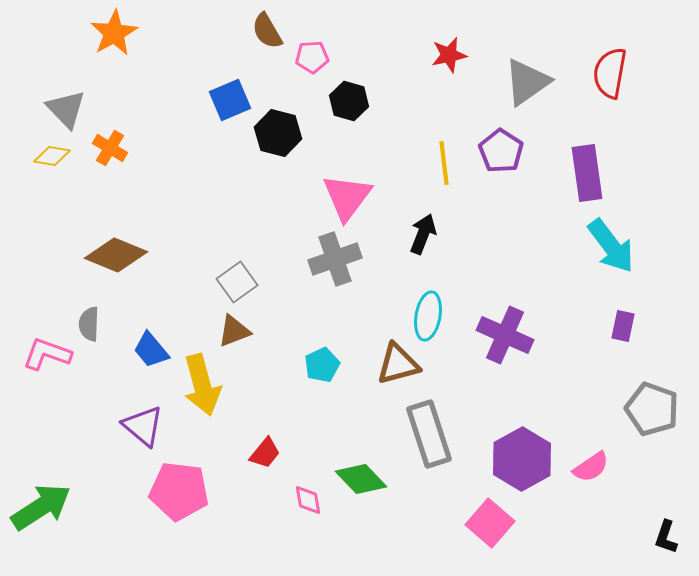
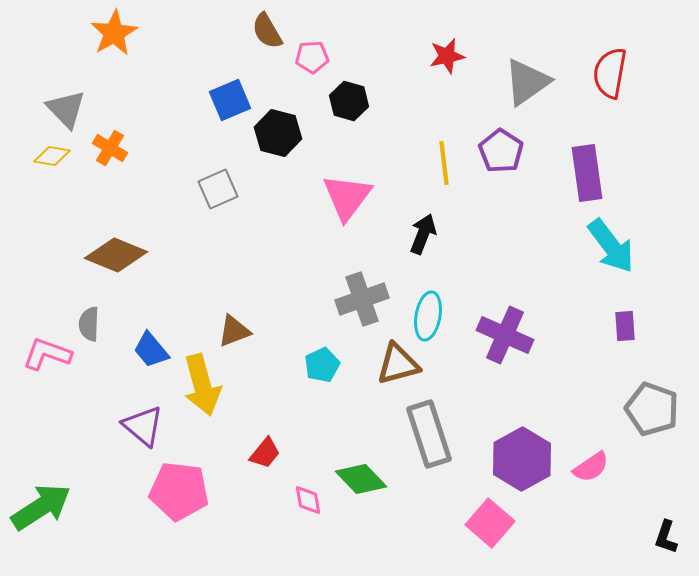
red star at (449, 55): moved 2 px left, 1 px down
gray cross at (335, 259): moved 27 px right, 40 px down
gray square at (237, 282): moved 19 px left, 93 px up; rotated 12 degrees clockwise
purple rectangle at (623, 326): moved 2 px right; rotated 16 degrees counterclockwise
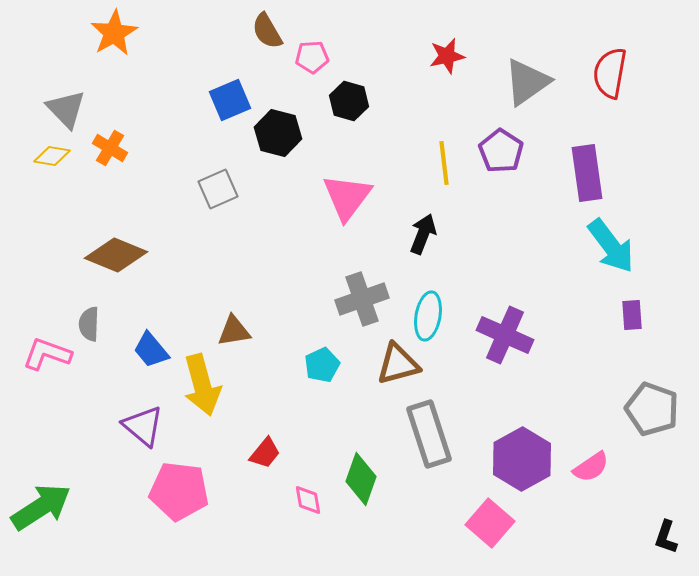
purple rectangle at (625, 326): moved 7 px right, 11 px up
brown triangle at (234, 331): rotated 12 degrees clockwise
green diamond at (361, 479): rotated 63 degrees clockwise
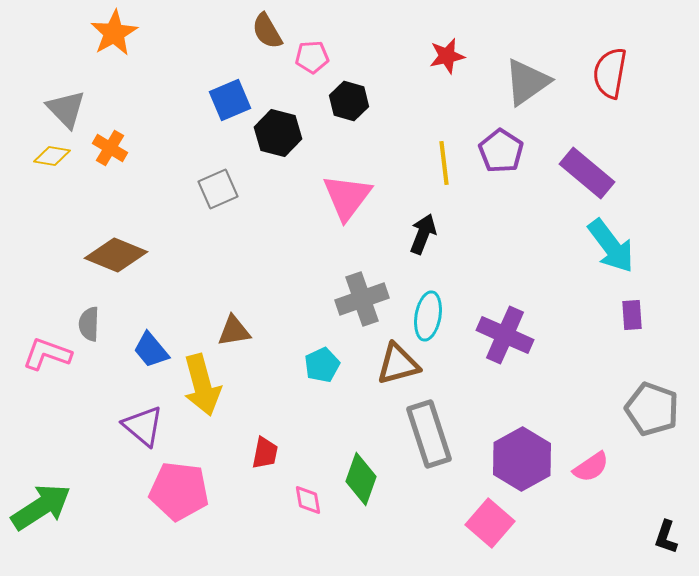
purple rectangle at (587, 173): rotated 42 degrees counterclockwise
red trapezoid at (265, 453): rotated 28 degrees counterclockwise
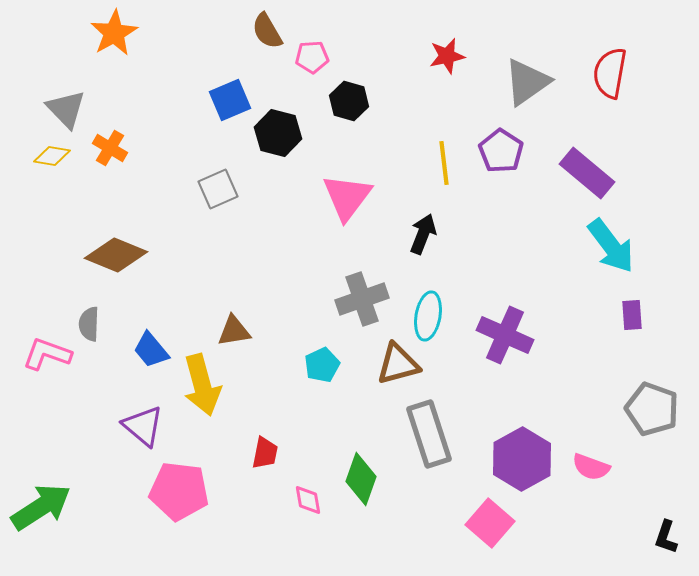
pink semicircle at (591, 467): rotated 54 degrees clockwise
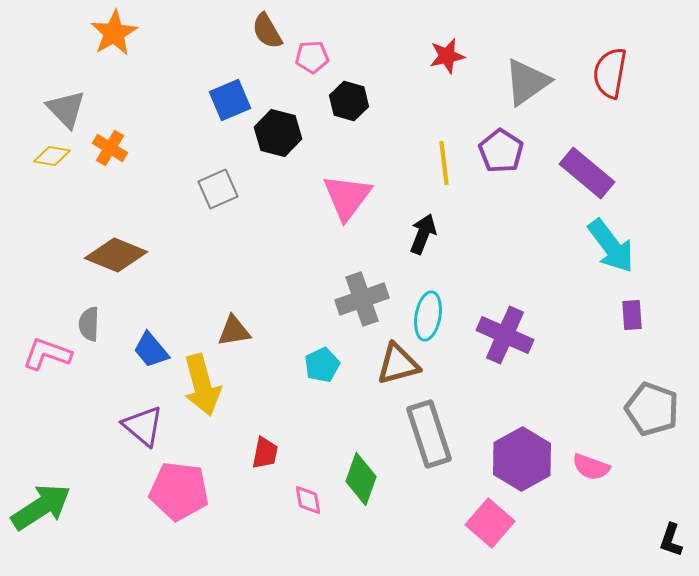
black L-shape at (666, 537): moved 5 px right, 3 px down
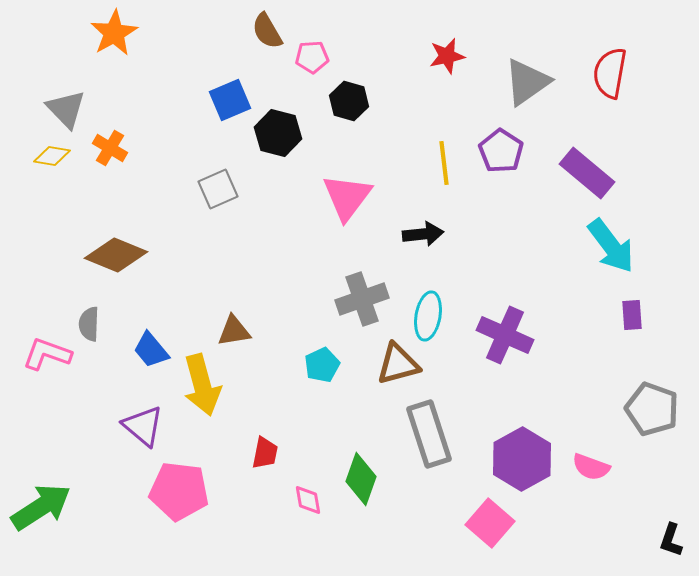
black arrow at (423, 234): rotated 63 degrees clockwise
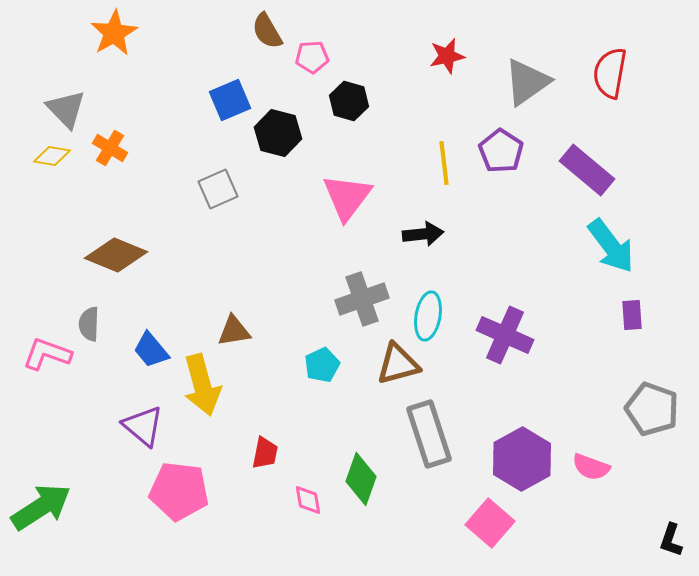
purple rectangle at (587, 173): moved 3 px up
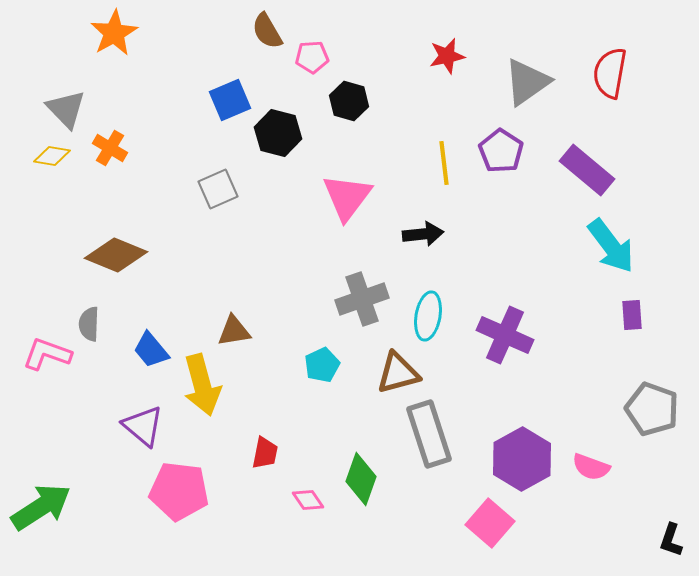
brown triangle at (398, 364): moved 9 px down
pink diamond at (308, 500): rotated 24 degrees counterclockwise
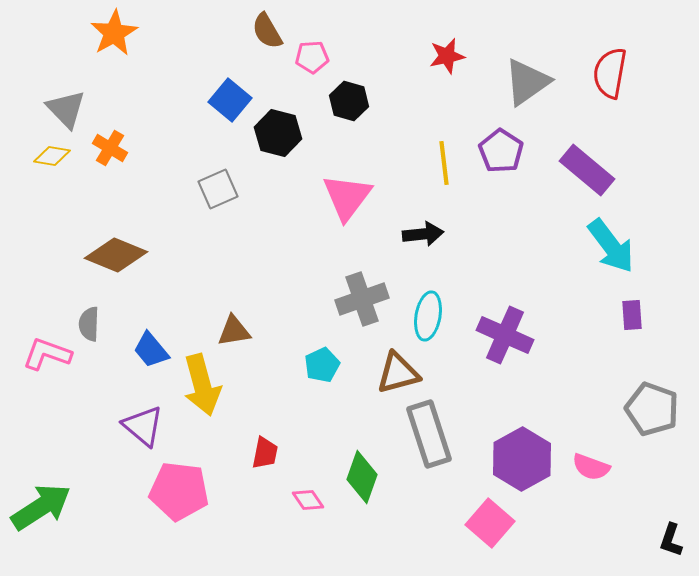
blue square at (230, 100): rotated 27 degrees counterclockwise
green diamond at (361, 479): moved 1 px right, 2 px up
